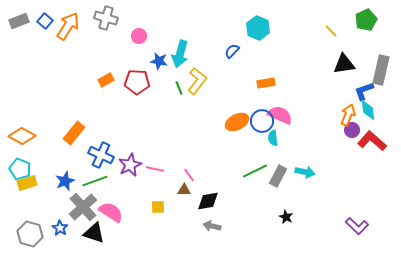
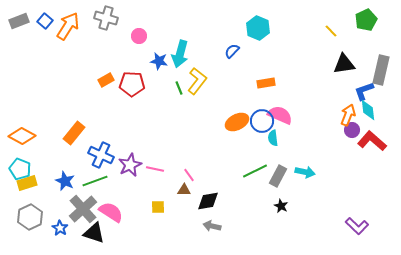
red pentagon at (137, 82): moved 5 px left, 2 px down
blue star at (65, 181): rotated 24 degrees counterclockwise
gray cross at (83, 207): moved 2 px down
black star at (286, 217): moved 5 px left, 11 px up
gray hexagon at (30, 234): moved 17 px up; rotated 20 degrees clockwise
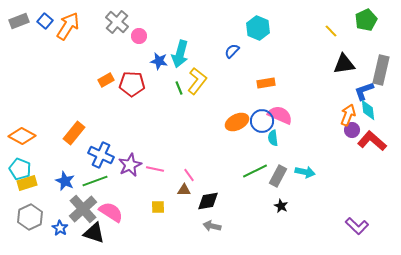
gray cross at (106, 18): moved 11 px right, 4 px down; rotated 25 degrees clockwise
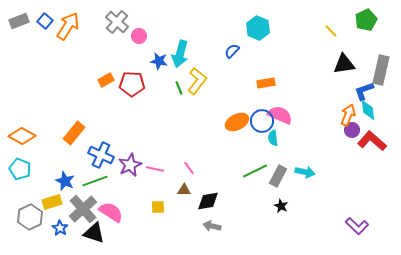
pink line at (189, 175): moved 7 px up
yellow rectangle at (27, 183): moved 25 px right, 19 px down
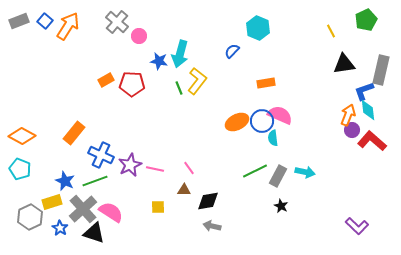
yellow line at (331, 31): rotated 16 degrees clockwise
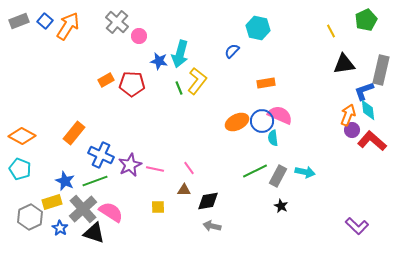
cyan hexagon at (258, 28): rotated 10 degrees counterclockwise
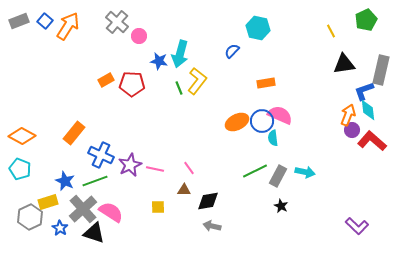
yellow rectangle at (52, 202): moved 4 px left
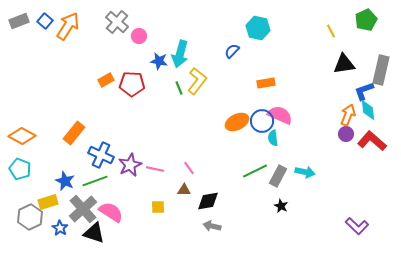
purple circle at (352, 130): moved 6 px left, 4 px down
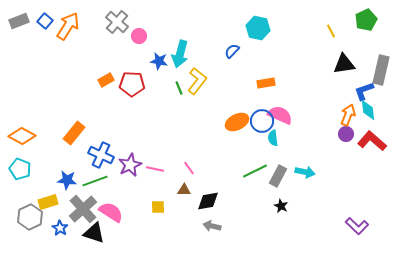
blue star at (65, 181): moved 2 px right, 1 px up; rotated 18 degrees counterclockwise
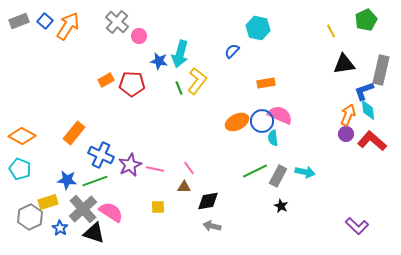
brown triangle at (184, 190): moved 3 px up
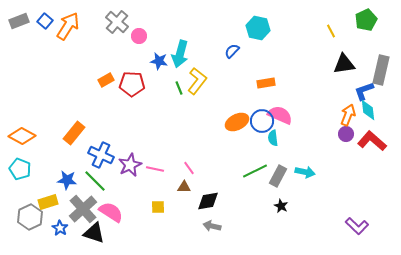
green line at (95, 181): rotated 65 degrees clockwise
